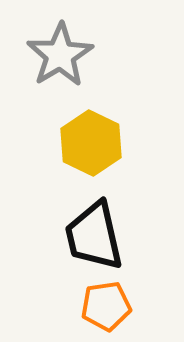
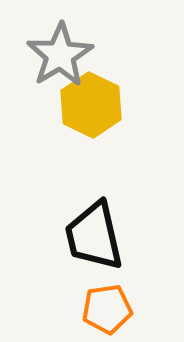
yellow hexagon: moved 38 px up
orange pentagon: moved 1 px right, 3 px down
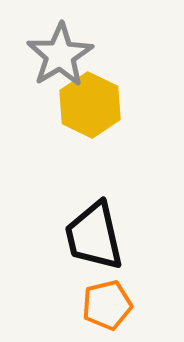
yellow hexagon: moved 1 px left
orange pentagon: moved 4 px up; rotated 6 degrees counterclockwise
